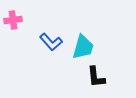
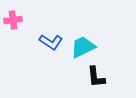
blue L-shape: rotated 15 degrees counterclockwise
cyan trapezoid: rotated 132 degrees counterclockwise
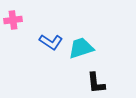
cyan trapezoid: moved 2 px left, 1 px down; rotated 8 degrees clockwise
black L-shape: moved 6 px down
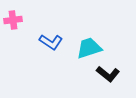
cyan trapezoid: moved 8 px right
black L-shape: moved 12 px right, 9 px up; rotated 45 degrees counterclockwise
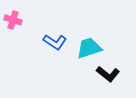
pink cross: rotated 24 degrees clockwise
blue L-shape: moved 4 px right
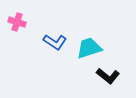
pink cross: moved 4 px right, 2 px down
black L-shape: moved 2 px down
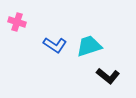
blue L-shape: moved 3 px down
cyan trapezoid: moved 2 px up
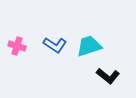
pink cross: moved 24 px down
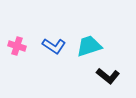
blue L-shape: moved 1 px left, 1 px down
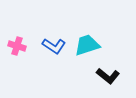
cyan trapezoid: moved 2 px left, 1 px up
